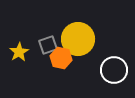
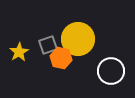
white circle: moved 3 px left, 1 px down
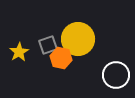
white circle: moved 5 px right, 4 px down
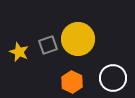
yellow star: rotated 18 degrees counterclockwise
orange hexagon: moved 11 px right, 24 px down; rotated 15 degrees clockwise
white circle: moved 3 px left, 3 px down
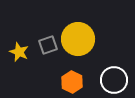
white circle: moved 1 px right, 2 px down
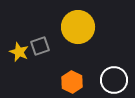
yellow circle: moved 12 px up
gray square: moved 8 px left, 1 px down
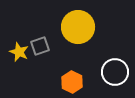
white circle: moved 1 px right, 8 px up
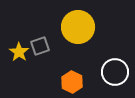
yellow star: rotated 12 degrees clockwise
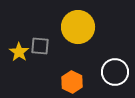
gray square: rotated 24 degrees clockwise
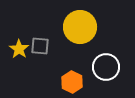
yellow circle: moved 2 px right
yellow star: moved 3 px up
white circle: moved 9 px left, 5 px up
